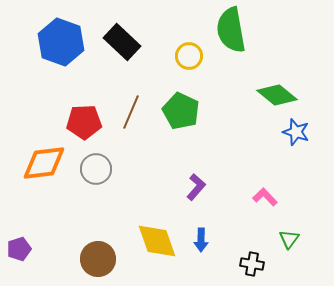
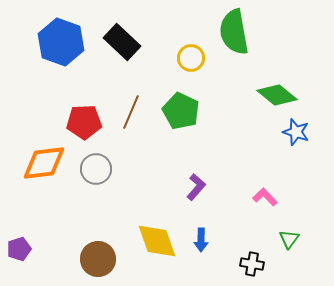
green semicircle: moved 3 px right, 2 px down
yellow circle: moved 2 px right, 2 px down
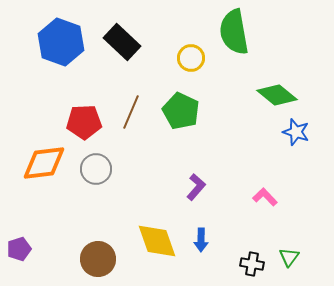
green triangle: moved 18 px down
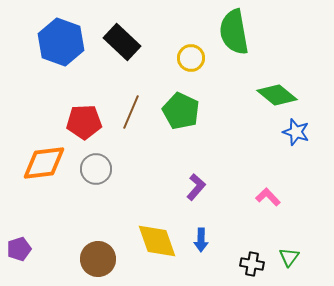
pink L-shape: moved 3 px right
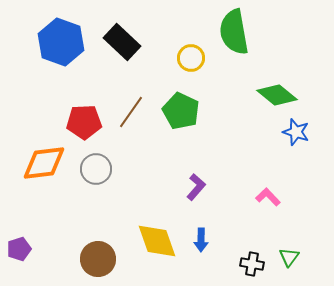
brown line: rotated 12 degrees clockwise
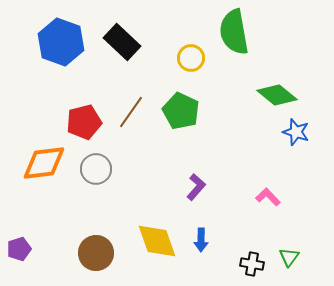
red pentagon: rotated 12 degrees counterclockwise
brown circle: moved 2 px left, 6 px up
